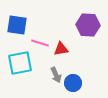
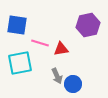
purple hexagon: rotated 15 degrees counterclockwise
gray arrow: moved 1 px right, 1 px down
blue circle: moved 1 px down
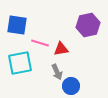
gray arrow: moved 4 px up
blue circle: moved 2 px left, 2 px down
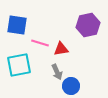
cyan square: moved 1 px left, 2 px down
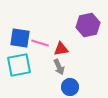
blue square: moved 3 px right, 13 px down
gray arrow: moved 2 px right, 5 px up
blue circle: moved 1 px left, 1 px down
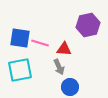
red triangle: moved 3 px right; rotated 14 degrees clockwise
cyan square: moved 1 px right, 5 px down
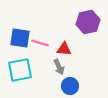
purple hexagon: moved 3 px up
blue circle: moved 1 px up
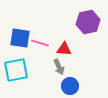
cyan square: moved 4 px left
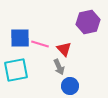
blue square: rotated 10 degrees counterclockwise
pink line: moved 1 px down
red triangle: rotated 42 degrees clockwise
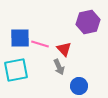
blue circle: moved 9 px right
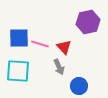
blue square: moved 1 px left
red triangle: moved 2 px up
cyan square: moved 2 px right, 1 px down; rotated 15 degrees clockwise
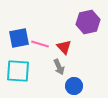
blue square: rotated 10 degrees counterclockwise
blue circle: moved 5 px left
